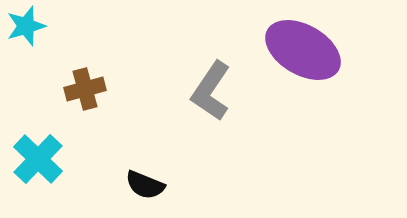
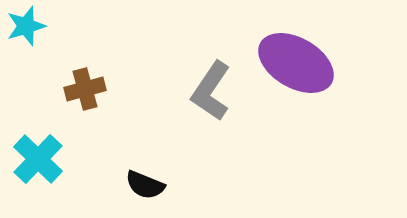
purple ellipse: moved 7 px left, 13 px down
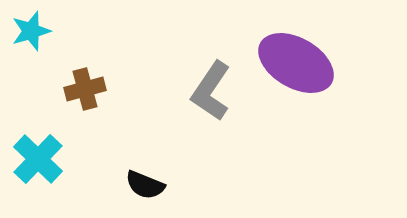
cyan star: moved 5 px right, 5 px down
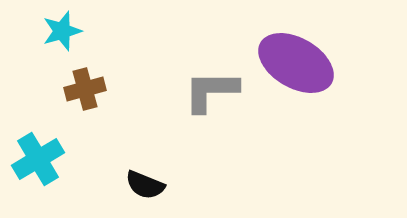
cyan star: moved 31 px right
gray L-shape: rotated 56 degrees clockwise
cyan cross: rotated 15 degrees clockwise
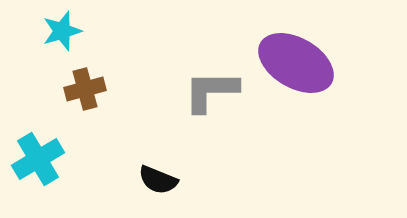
black semicircle: moved 13 px right, 5 px up
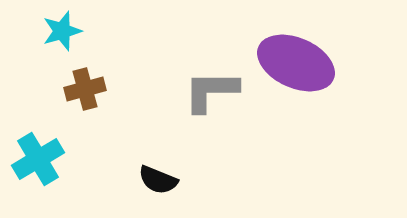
purple ellipse: rotated 6 degrees counterclockwise
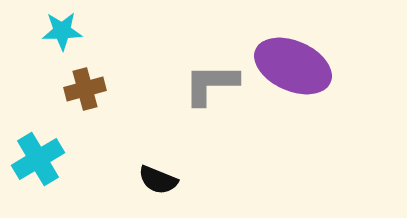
cyan star: rotated 15 degrees clockwise
purple ellipse: moved 3 px left, 3 px down
gray L-shape: moved 7 px up
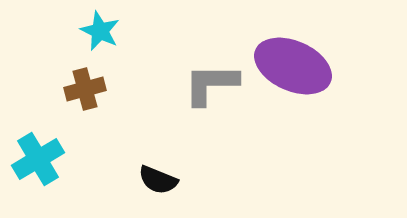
cyan star: moved 38 px right; rotated 27 degrees clockwise
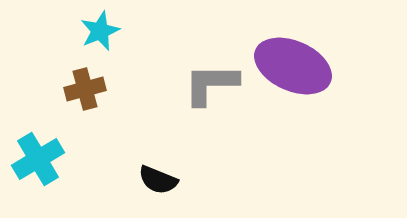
cyan star: rotated 24 degrees clockwise
